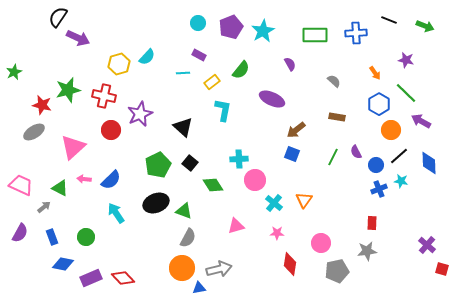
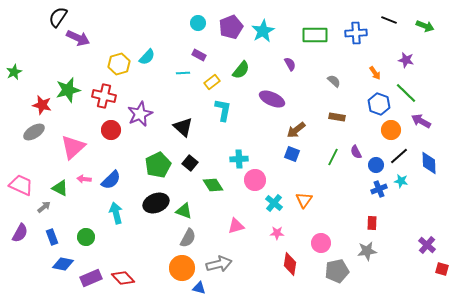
blue hexagon at (379, 104): rotated 10 degrees counterclockwise
cyan arrow at (116, 213): rotated 20 degrees clockwise
gray arrow at (219, 269): moved 5 px up
blue triangle at (199, 288): rotated 24 degrees clockwise
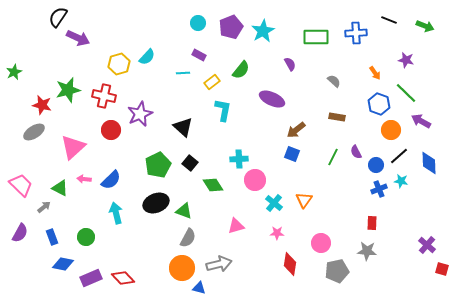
green rectangle at (315, 35): moved 1 px right, 2 px down
pink trapezoid at (21, 185): rotated 20 degrees clockwise
gray star at (367, 251): rotated 12 degrees clockwise
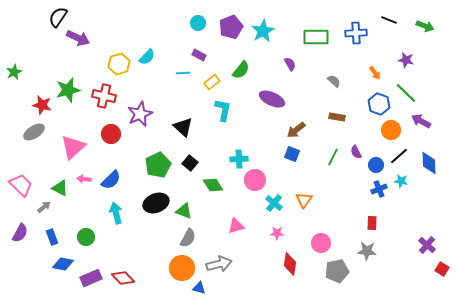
red circle at (111, 130): moved 4 px down
red square at (442, 269): rotated 16 degrees clockwise
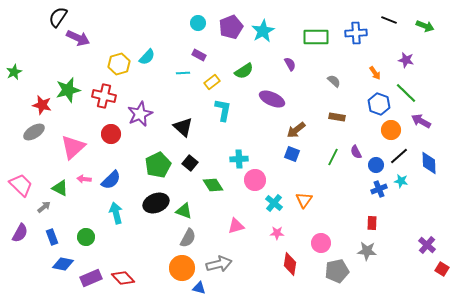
green semicircle at (241, 70): moved 3 px right, 1 px down; rotated 18 degrees clockwise
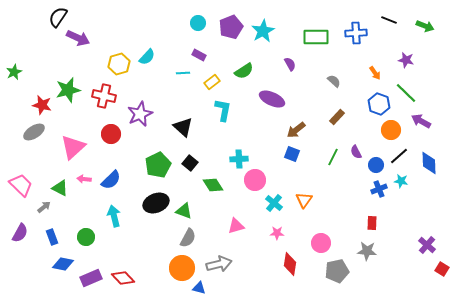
brown rectangle at (337, 117): rotated 56 degrees counterclockwise
cyan arrow at (116, 213): moved 2 px left, 3 px down
